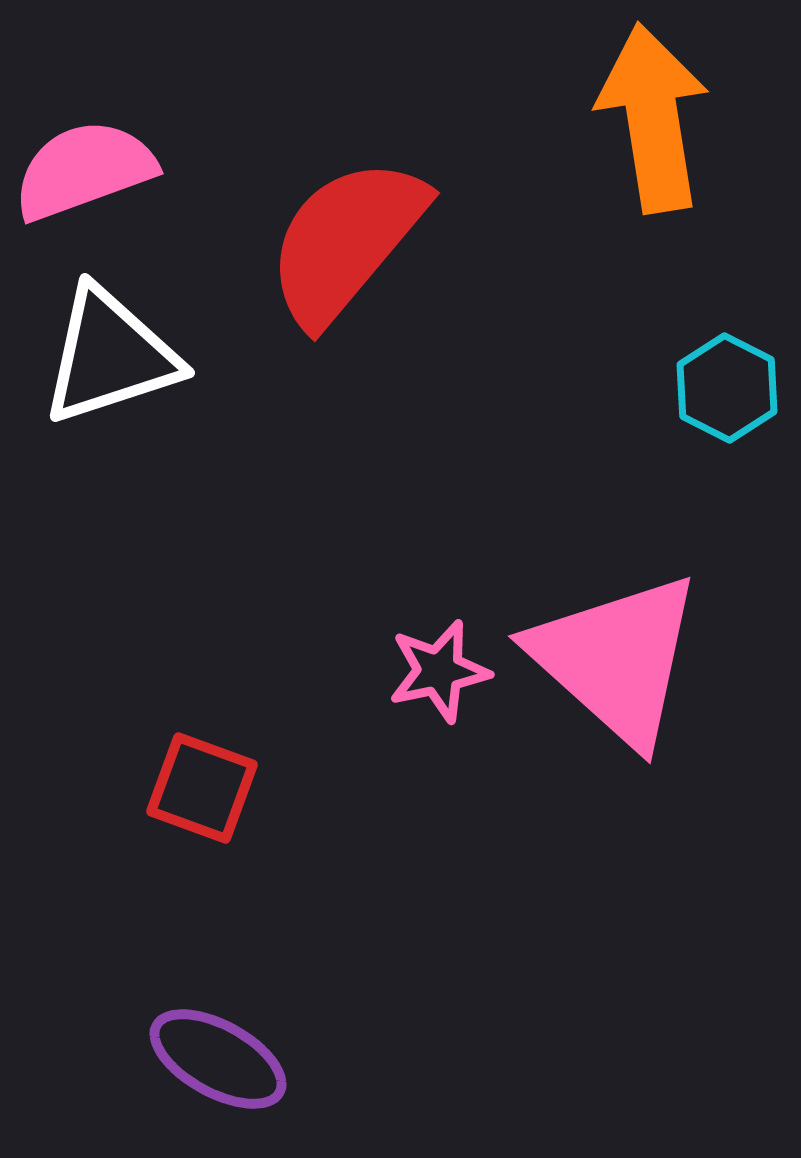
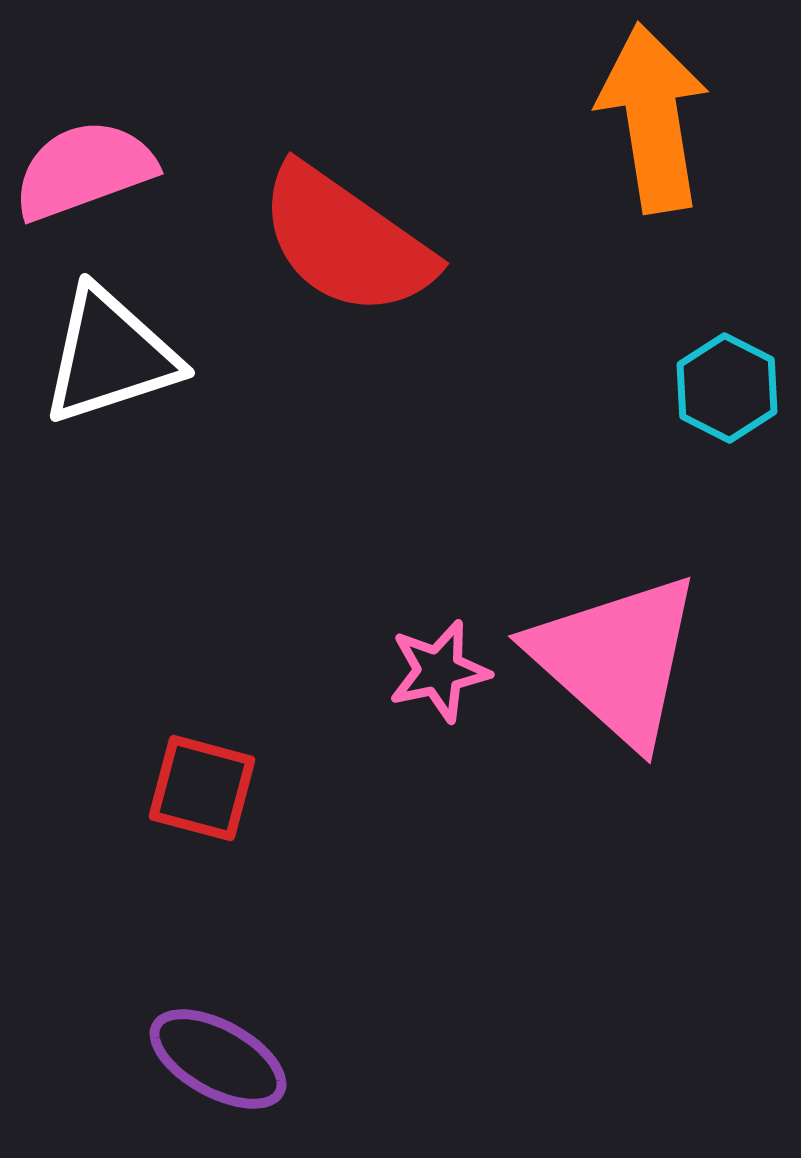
red semicircle: rotated 95 degrees counterclockwise
red square: rotated 5 degrees counterclockwise
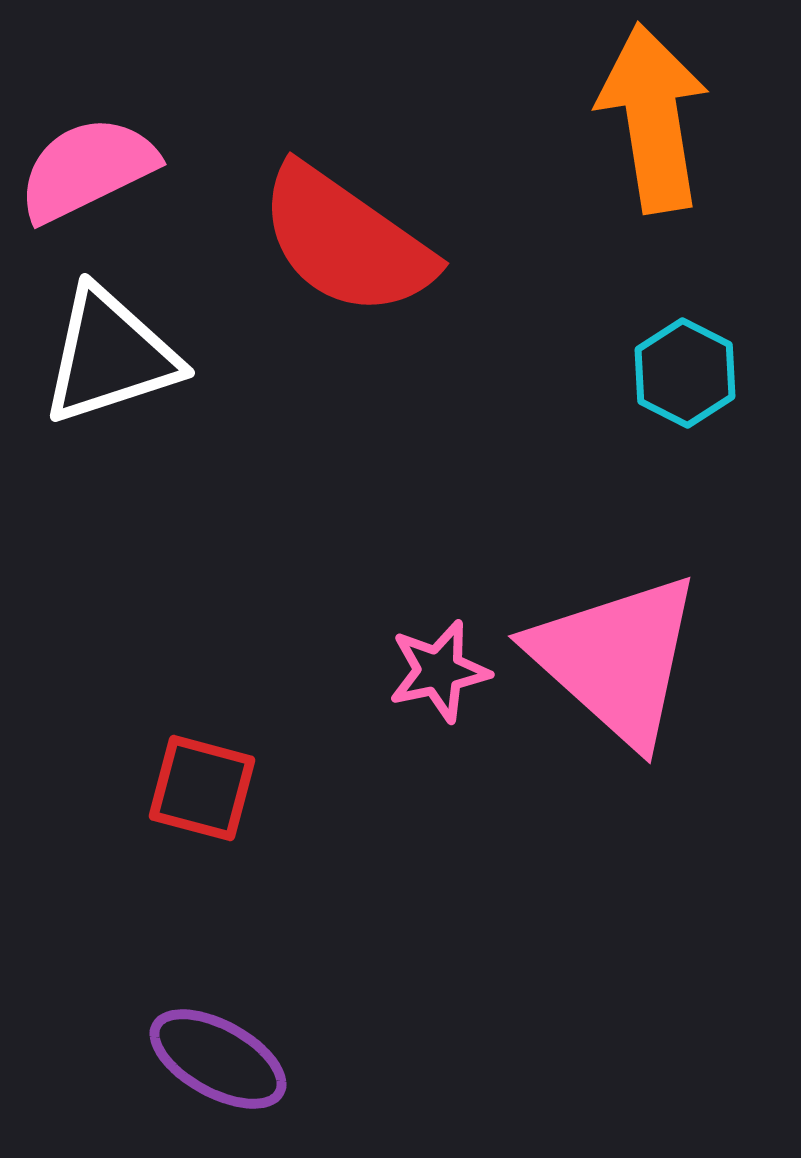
pink semicircle: moved 3 px right, 1 px up; rotated 6 degrees counterclockwise
cyan hexagon: moved 42 px left, 15 px up
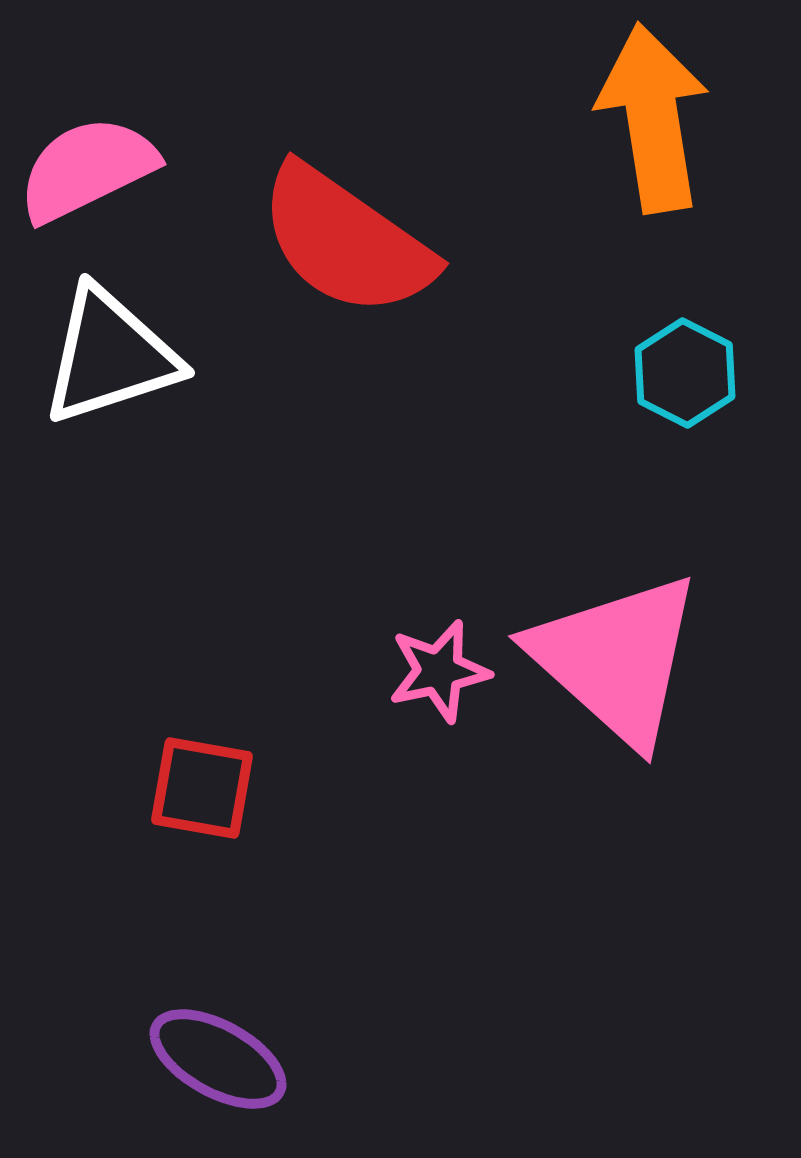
red square: rotated 5 degrees counterclockwise
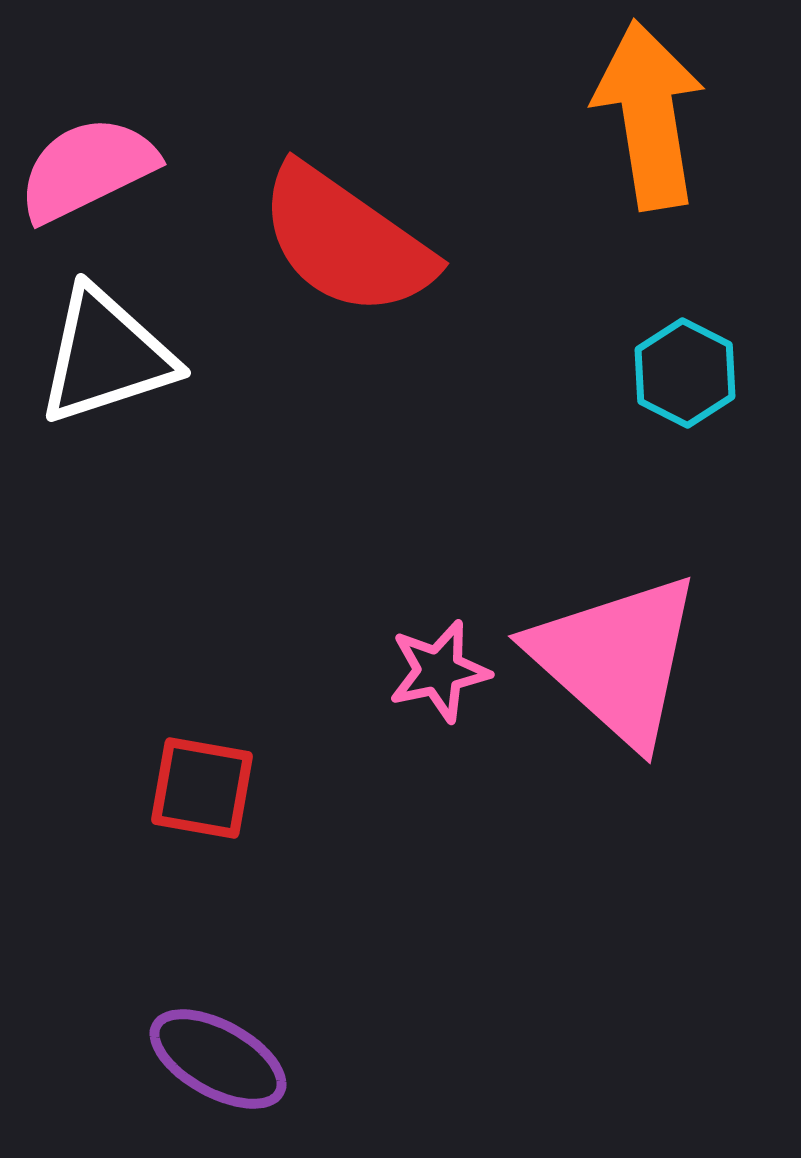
orange arrow: moved 4 px left, 3 px up
white triangle: moved 4 px left
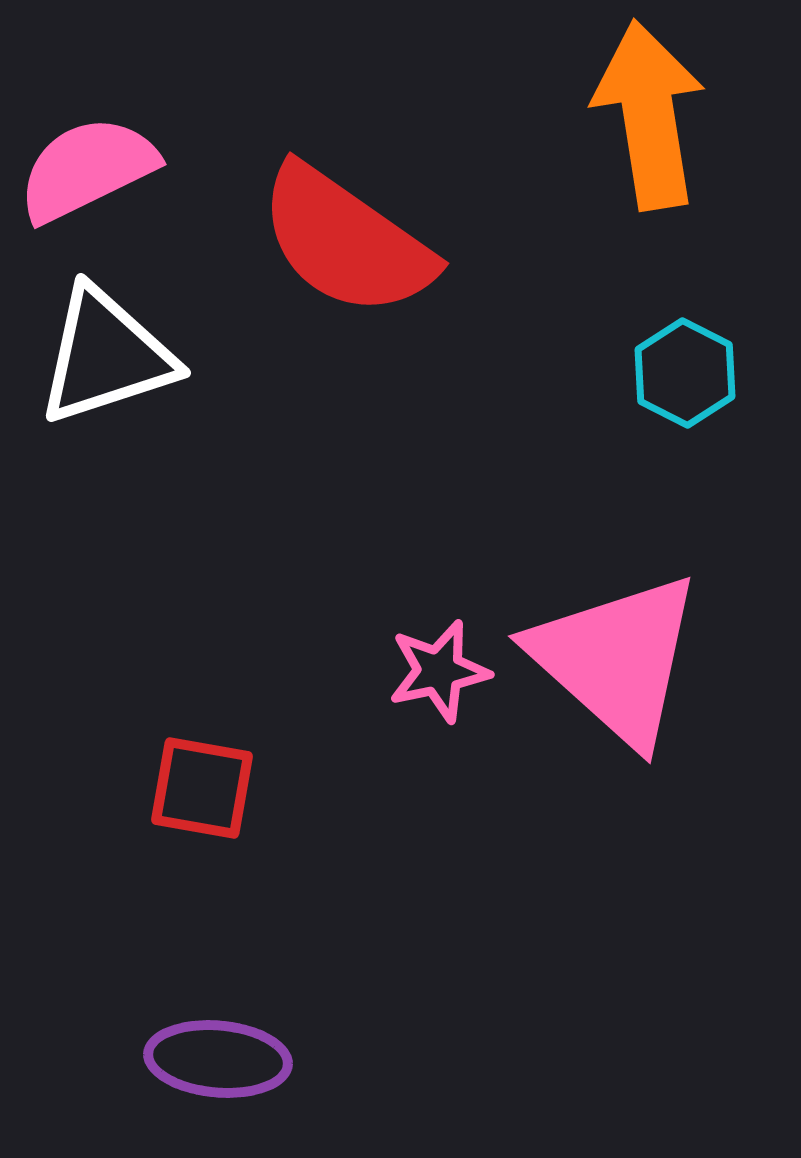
purple ellipse: rotated 24 degrees counterclockwise
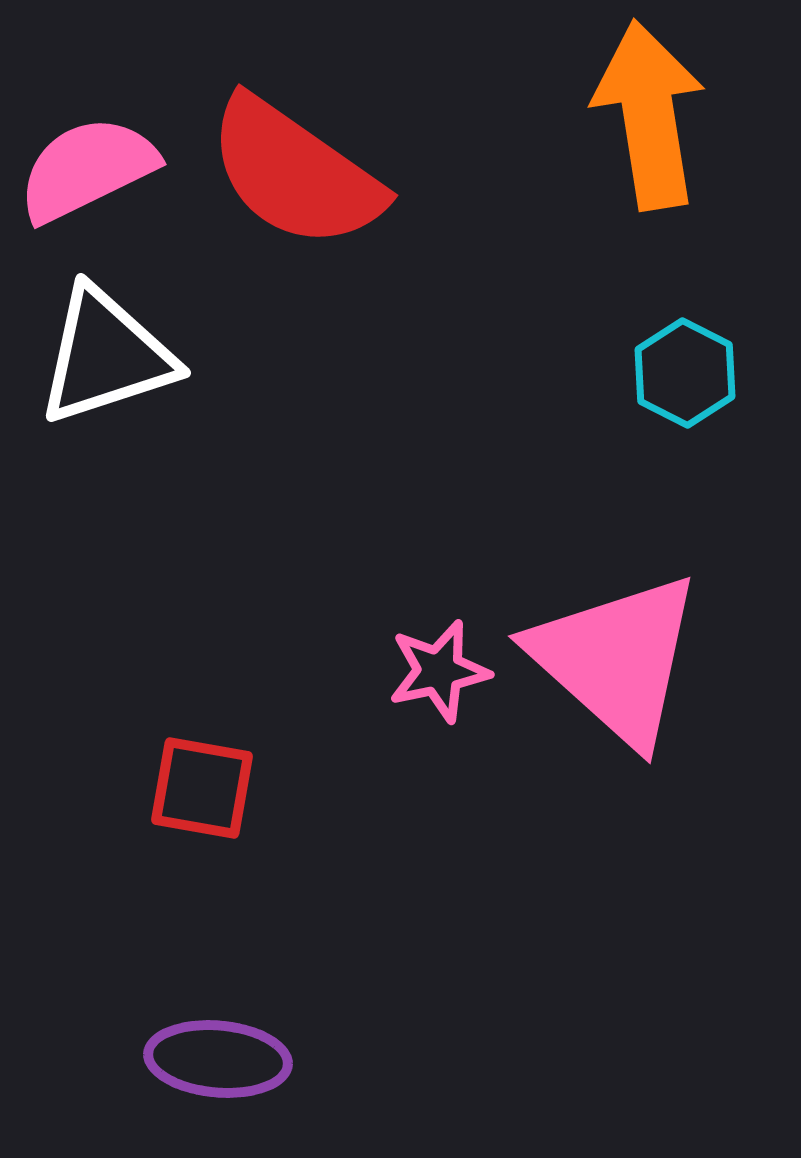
red semicircle: moved 51 px left, 68 px up
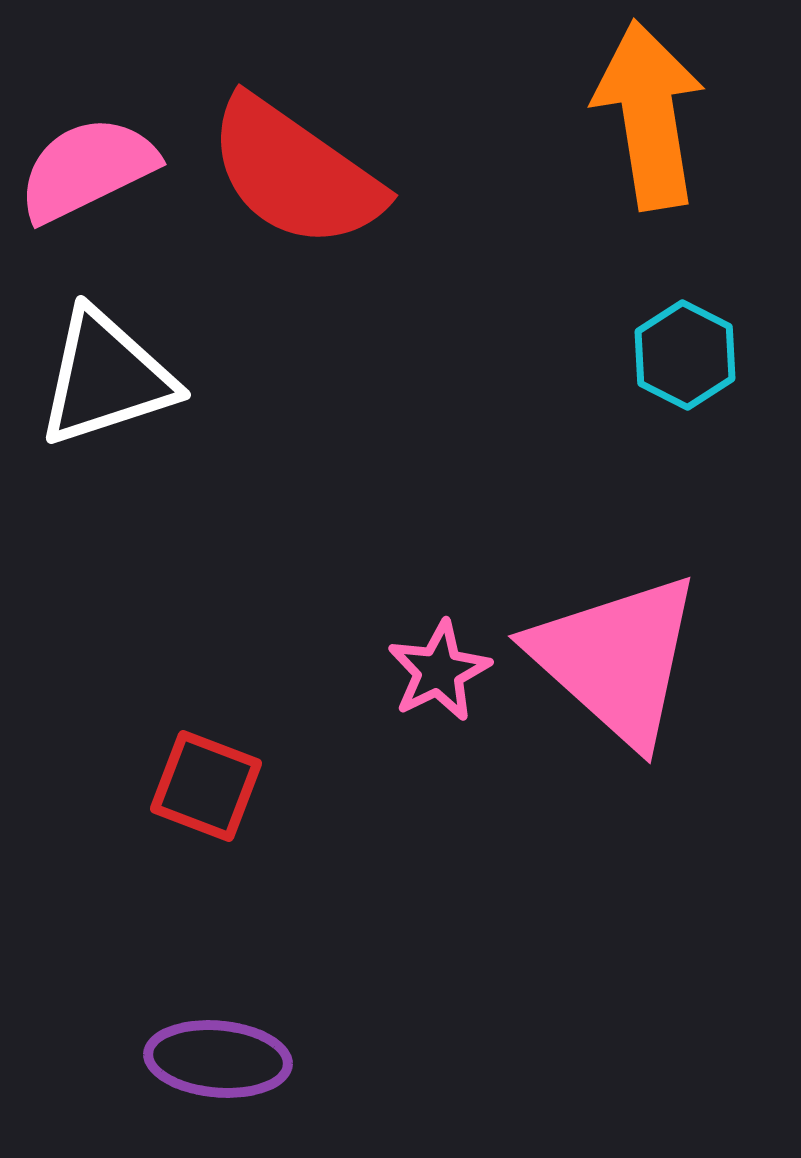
white triangle: moved 22 px down
cyan hexagon: moved 18 px up
pink star: rotated 14 degrees counterclockwise
red square: moved 4 px right, 2 px up; rotated 11 degrees clockwise
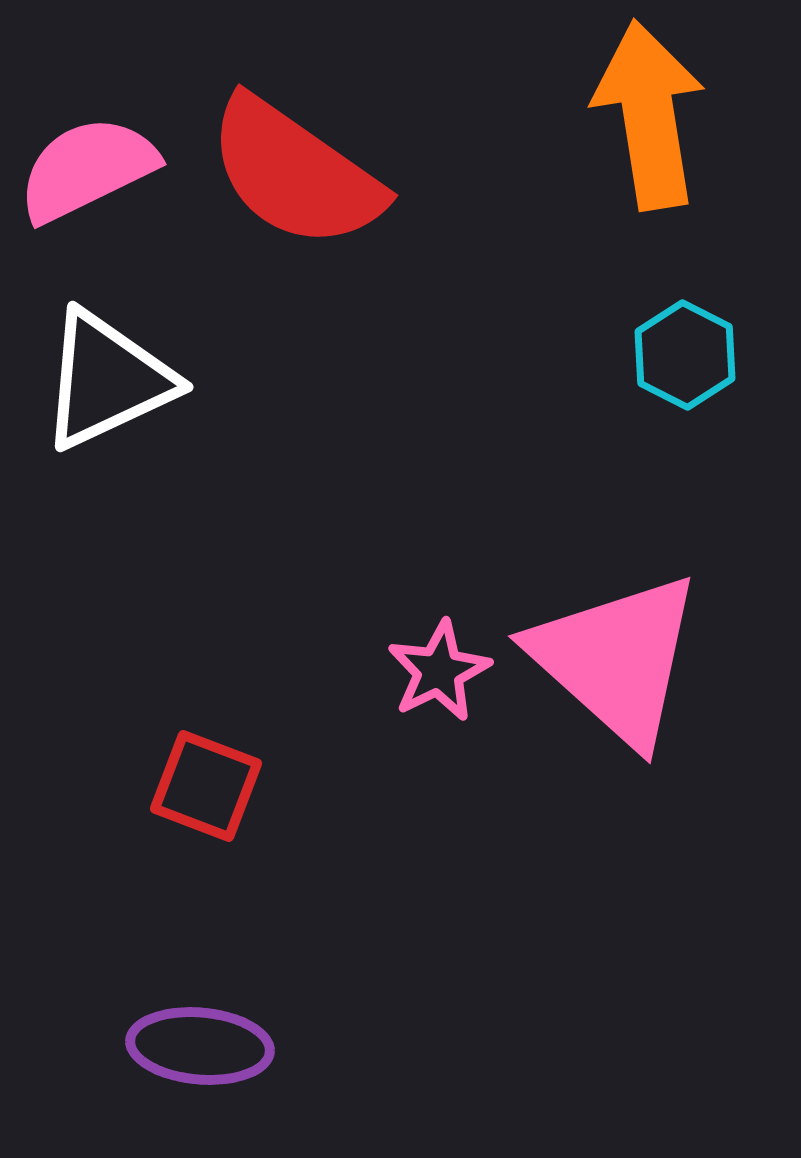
white triangle: moved 1 px right, 2 px down; rotated 7 degrees counterclockwise
purple ellipse: moved 18 px left, 13 px up
